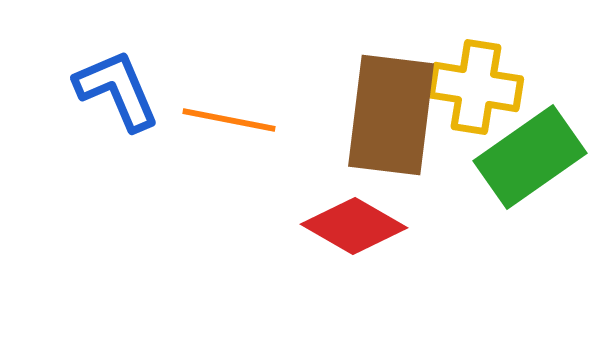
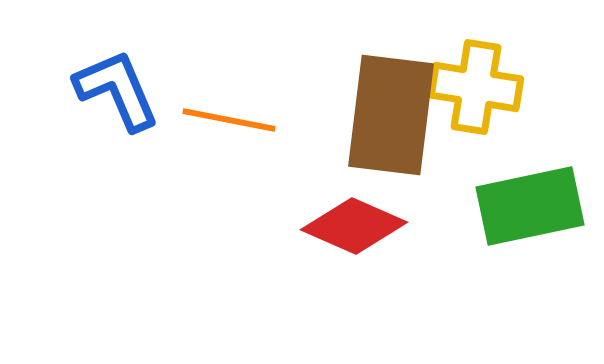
green rectangle: moved 49 px down; rotated 23 degrees clockwise
red diamond: rotated 6 degrees counterclockwise
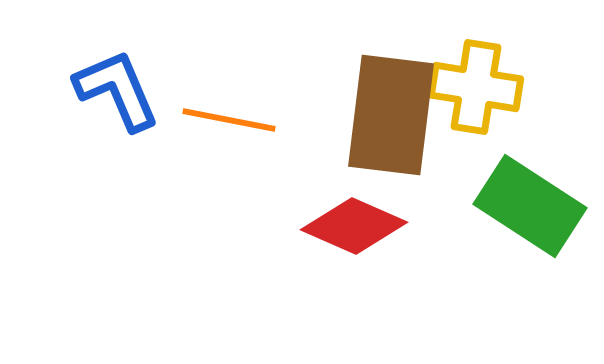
green rectangle: rotated 45 degrees clockwise
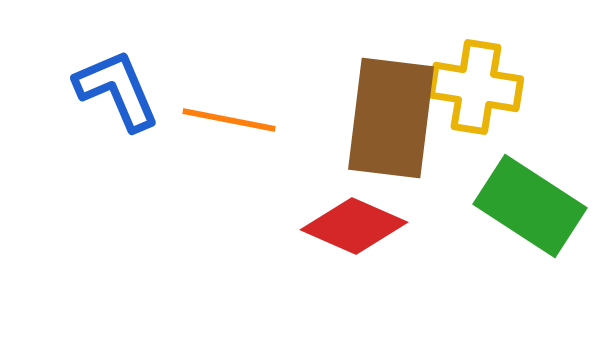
brown rectangle: moved 3 px down
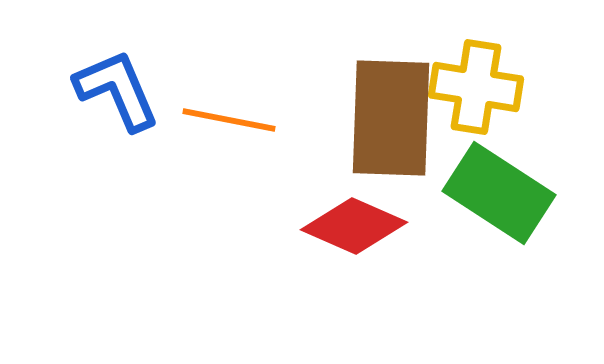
brown rectangle: rotated 5 degrees counterclockwise
green rectangle: moved 31 px left, 13 px up
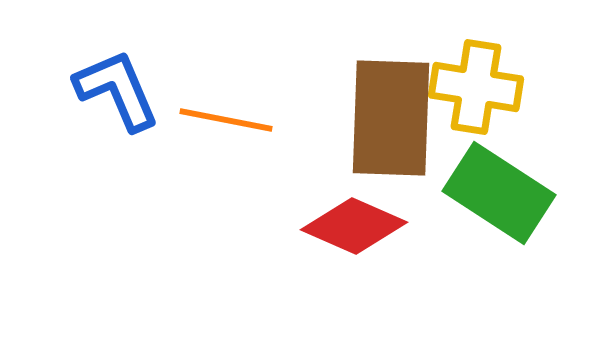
orange line: moved 3 px left
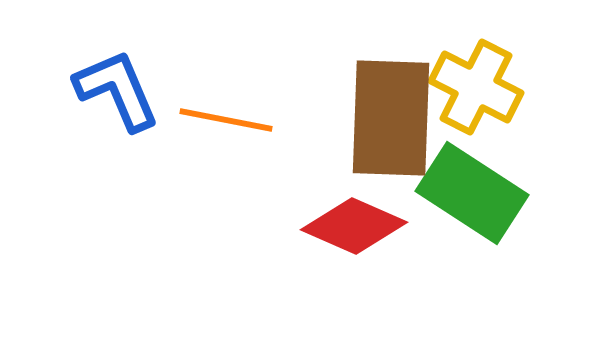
yellow cross: rotated 18 degrees clockwise
green rectangle: moved 27 px left
